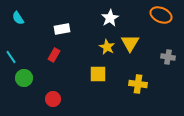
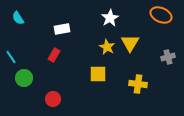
gray cross: rotated 24 degrees counterclockwise
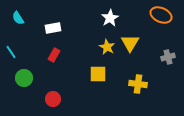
white rectangle: moved 9 px left, 1 px up
cyan line: moved 5 px up
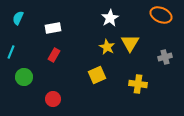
cyan semicircle: rotated 56 degrees clockwise
cyan line: rotated 56 degrees clockwise
gray cross: moved 3 px left
yellow square: moved 1 px left, 1 px down; rotated 24 degrees counterclockwise
green circle: moved 1 px up
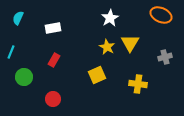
red rectangle: moved 5 px down
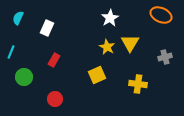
white rectangle: moved 6 px left; rotated 56 degrees counterclockwise
red circle: moved 2 px right
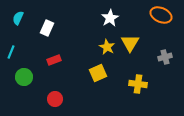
red rectangle: rotated 40 degrees clockwise
yellow square: moved 1 px right, 2 px up
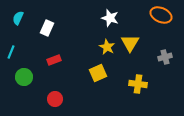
white star: rotated 24 degrees counterclockwise
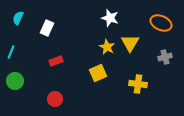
orange ellipse: moved 8 px down
red rectangle: moved 2 px right, 1 px down
green circle: moved 9 px left, 4 px down
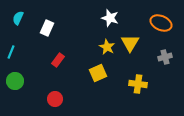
red rectangle: moved 2 px right, 1 px up; rotated 32 degrees counterclockwise
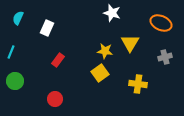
white star: moved 2 px right, 5 px up
yellow star: moved 2 px left, 4 px down; rotated 21 degrees counterclockwise
yellow square: moved 2 px right; rotated 12 degrees counterclockwise
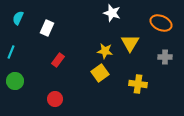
gray cross: rotated 16 degrees clockwise
